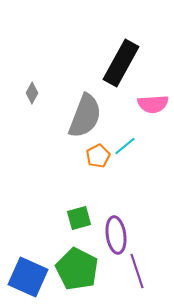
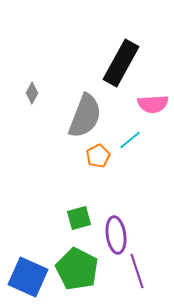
cyan line: moved 5 px right, 6 px up
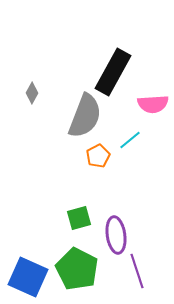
black rectangle: moved 8 px left, 9 px down
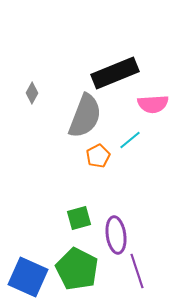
black rectangle: moved 2 px right, 1 px down; rotated 39 degrees clockwise
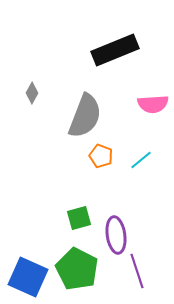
black rectangle: moved 23 px up
cyan line: moved 11 px right, 20 px down
orange pentagon: moved 3 px right; rotated 25 degrees counterclockwise
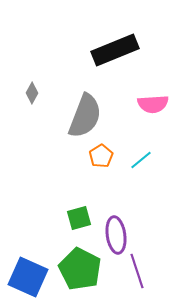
orange pentagon: rotated 20 degrees clockwise
green pentagon: moved 3 px right
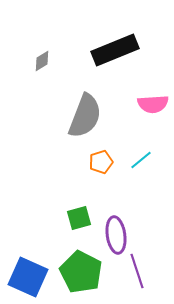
gray diamond: moved 10 px right, 32 px up; rotated 30 degrees clockwise
orange pentagon: moved 6 px down; rotated 15 degrees clockwise
green pentagon: moved 1 px right, 3 px down
